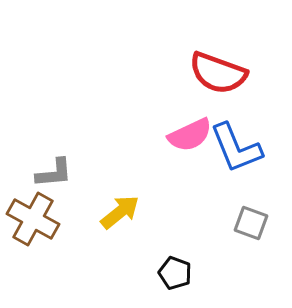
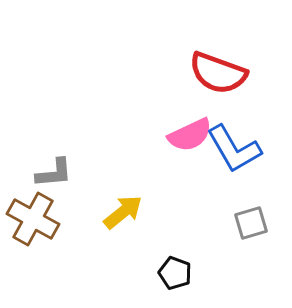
blue L-shape: moved 2 px left, 1 px down; rotated 8 degrees counterclockwise
yellow arrow: moved 3 px right
gray square: rotated 36 degrees counterclockwise
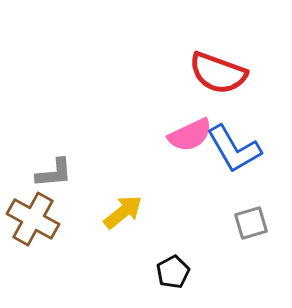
black pentagon: moved 2 px left, 1 px up; rotated 24 degrees clockwise
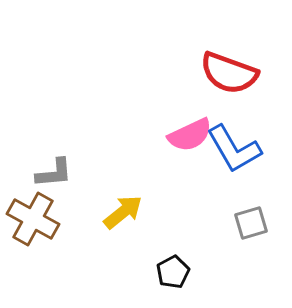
red semicircle: moved 11 px right
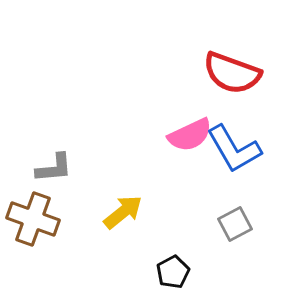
red semicircle: moved 3 px right
gray L-shape: moved 5 px up
brown cross: rotated 9 degrees counterclockwise
gray square: moved 16 px left, 1 px down; rotated 12 degrees counterclockwise
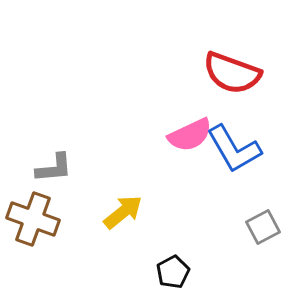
gray square: moved 28 px right, 3 px down
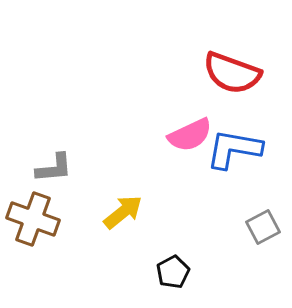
blue L-shape: rotated 130 degrees clockwise
